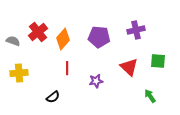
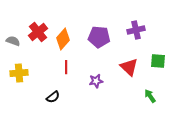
red line: moved 1 px left, 1 px up
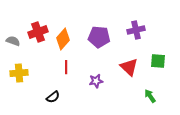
red cross: rotated 18 degrees clockwise
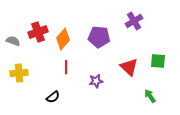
purple cross: moved 2 px left, 9 px up; rotated 18 degrees counterclockwise
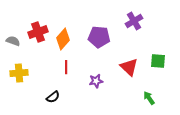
green arrow: moved 1 px left, 2 px down
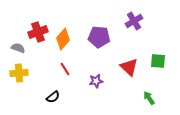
gray semicircle: moved 5 px right, 7 px down
red line: moved 1 px left, 2 px down; rotated 32 degrees counterclockwise
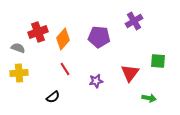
red triangle: moved 1 px right, 6 px down; rotated 24 degrees clockwise
green arrow: rotated 136 degrees clockwise
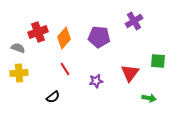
orange diamond: moved 1 px right, 1 px up
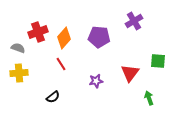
red line: moved 4 px left, 5 px up
green arrow: rotated 120 degrees counterclockwise
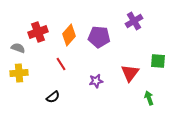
orange diamond: moved 5 px right, 3 px up
